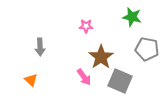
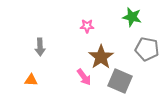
pink star: moved 1 px right
orange triangle: rotated 40 degrees counterclockwise
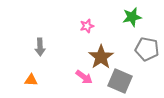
green star: rotated 24 degrees counterclockwise
pink star: rotated 16 degrees counterclockwise
pink arrow: rotated 18 degrees counterclockwise
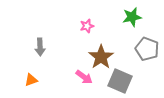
gray pentagon: rotated 10 degrees clockwise
orange triangle: rotated 24 degrees counterclockwise
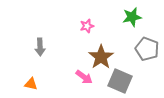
orange triangle: moved 4 px down; rotated 32 degrees clockwise
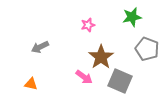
pink star: moved 1 px right, 1 px up
gray arrow: rotated 66 degrees clockwise
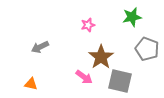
gray square: rotated 10 degrees counterclockwise
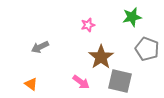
pink arrow: moved 3 px left, 5 px down
orange triangle: rotated 24 degrees clockwise
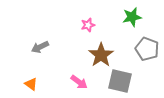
brown star: moved 2 px up
pink arrow: moved 2 px left
